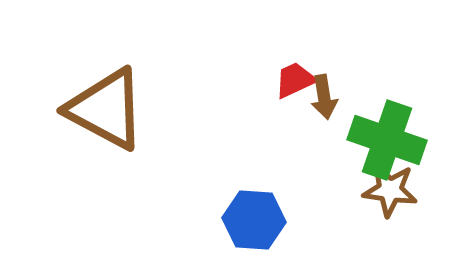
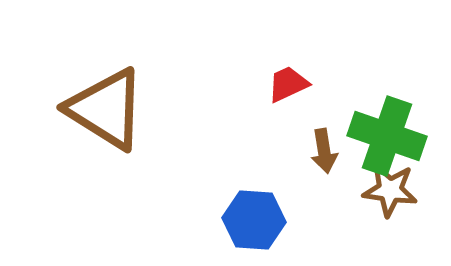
red trapezoid: moved 7 px left, 4 px down
brown arrow: moved 54 px down
brown triangle: rotated 4 degrees clockwise
green cross: moved 4 px up
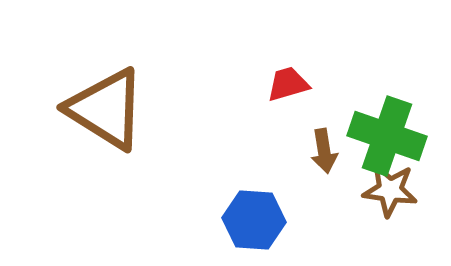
red trapezoid: rotated 9 degrees clockwise
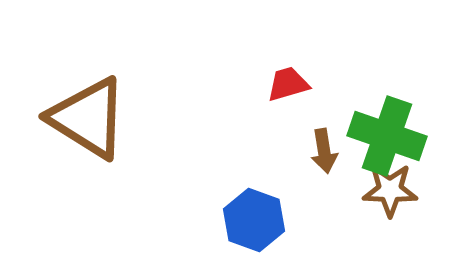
brown triangle: moved 18 px left, 9 px down
brown star: rotated 6 degrees counterclockwise
blue hexagon: rotated 16 degrees clockwise
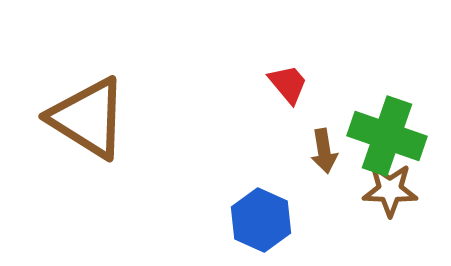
red trapezoid: rotated 66 degrees clockwise
blue hexagon: moved 7 px right; rotated 4 degrees clockwise
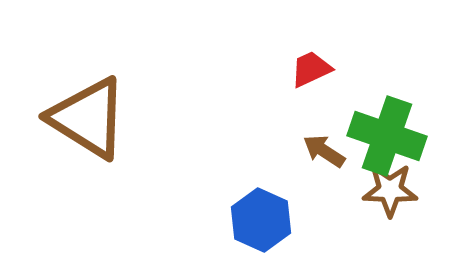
red trapezoid: moved 23 px right, 15 px up; rotated 75 degrees counterclockwise
brown arrow: rotated 132 degrees clockwise
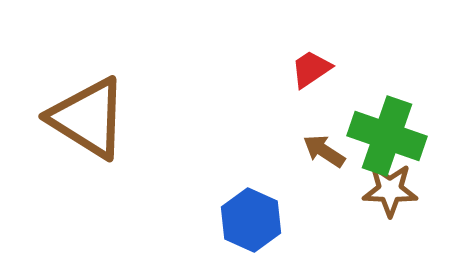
red trapezoid: rotated 9 degrees counterclockwise
blue hexagon: moved 10 px left
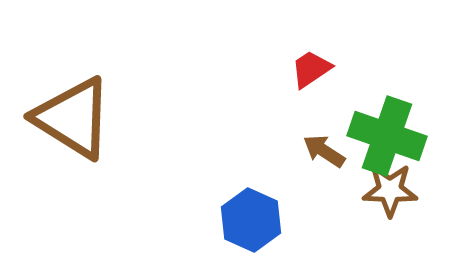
brown triangle: moved 15 px left
